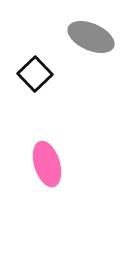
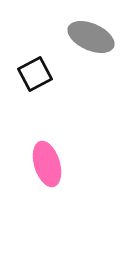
black square: rotated 16 degrees clockwise
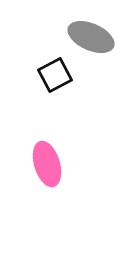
black square: moved 20 px right, 1 px down
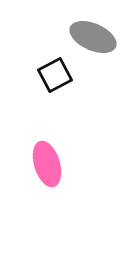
gray ellipse: moved 2 px right
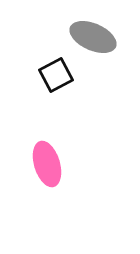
black square: moved 1 px right
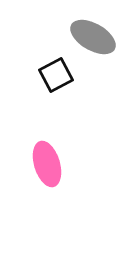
gray ellipse: rotated 6 degrees clockwise
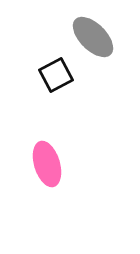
gray ellipse: rotated 15 degrees clockwise
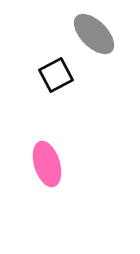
gray ellipse: moved 1 px right, 3 px up
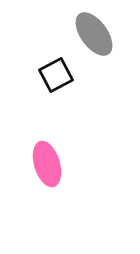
gray ellipse: rotated 9 degrees clockwise
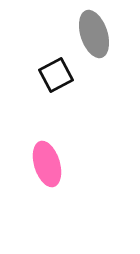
gray ellipse: rotated 18 degrees clockwise
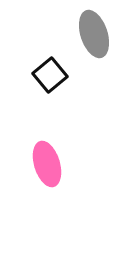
black square: moved 6 px left; rotated 12 degrees counterclockwise
